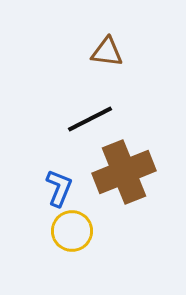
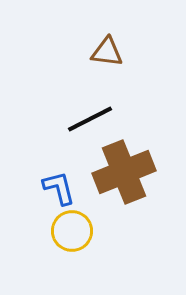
blue L-shape: rotated 36 degrees counterclockwise
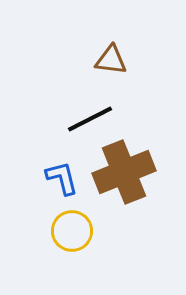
brown triangle: moved 4 px right, 8 px down
blue L-shape: moved 3 px right, 10 px up
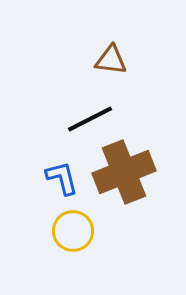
yellow circle: moved 1 px right
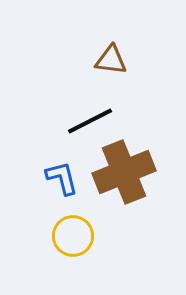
black line: moved 2 px down
yellow circle: moved 5 px down
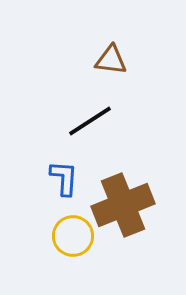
black line: rotated 6 degrees counterclockwise
brown cross: moved 1 px left, 33 px down
blue L-shape: moved 2 px right; rotated 18 degrees clockwise
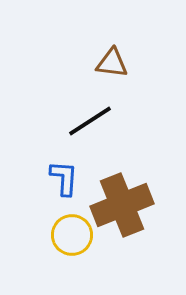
brown triangle: moved 1 px right, 3 px down
brown cross: moved 1 px left
yellow circle: moved 1 px left, 1 px up
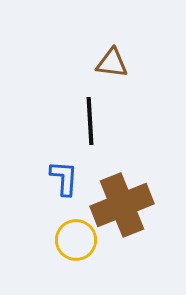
black line: rotated 60 degrees counterclockwise
yellow circle: moved 4 px right, 5 px down
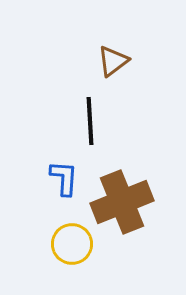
brown triangle: moved 1 px right, 2 px up; rotated 44 degrees counterclockwise
brown cross: moved 3 px up
yellow circle: moved 4 px left, 4 px down
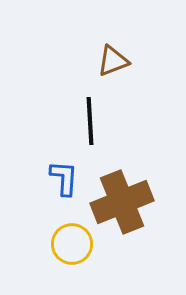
brown triangle: rotated 16 degrees clockwise
